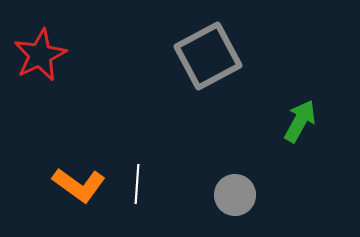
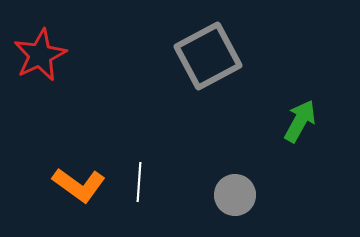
white line: moved 2 px right, 2 px up
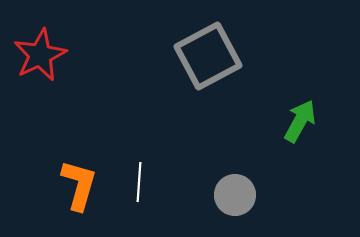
orange L-shape: rotated 110 degrees counterclockwise
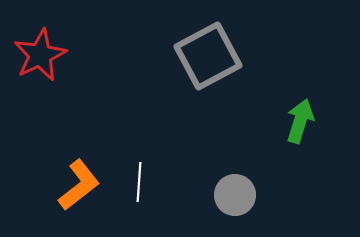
green arrow: rotated 12 degrees counterclockwise
orange L-shape: rotated 36 degrees clockwise
